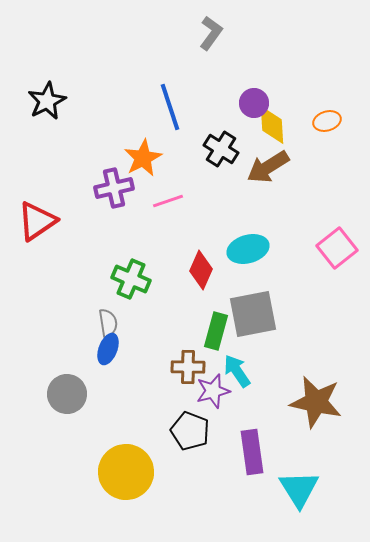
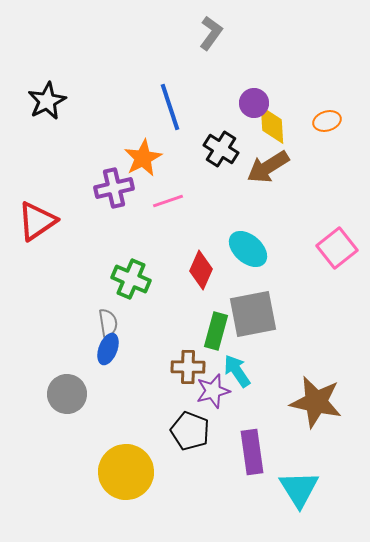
cyan ellipse: rotated 57 degrees clockwise
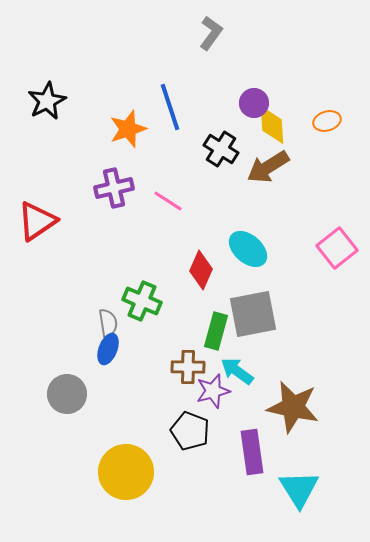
orange star: moved 15 px left, 29 px up; rotated 9 degrees clockwise
pink line: rotated 52 degrees clockwise
green cross: moved 11 px right, 22 px down
cyan arrow: rotated 20 degrees counterclockwise
brown star: moved 23 px left, 5 px down
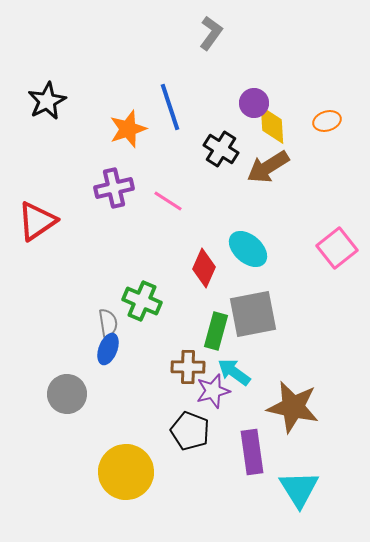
red diamond: moved 3 px right, 2 px up
cyan arrow: moved 3 px left, 1 px down
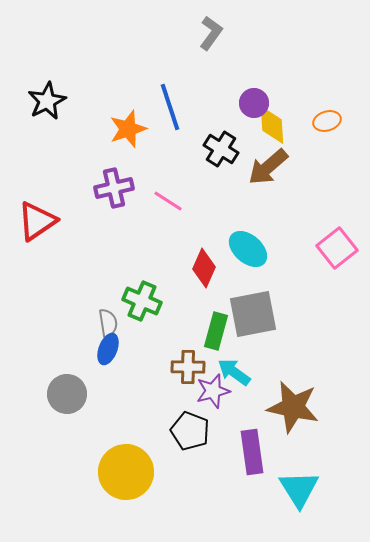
brown arrow: rotated 9 degrees counterclockwise
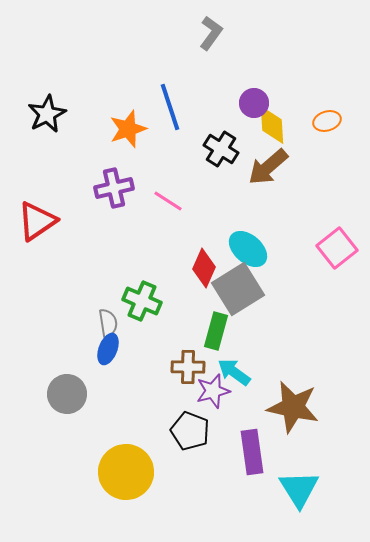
black star: moved 13 px down
gray square: moved 15 px left, 25 px up; rotated 21 degrees counterclockwise
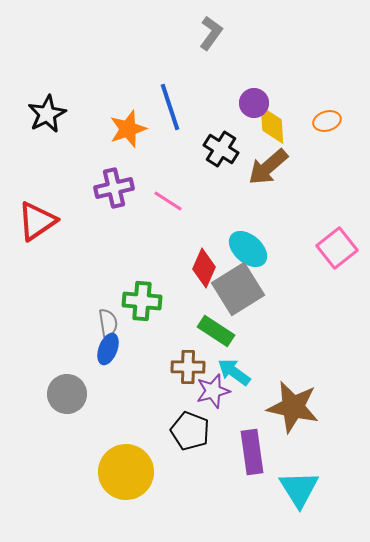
green cross: rotated 18 degrees counterclockwise
green rectangle: rotated 72 degrees counterclockwise
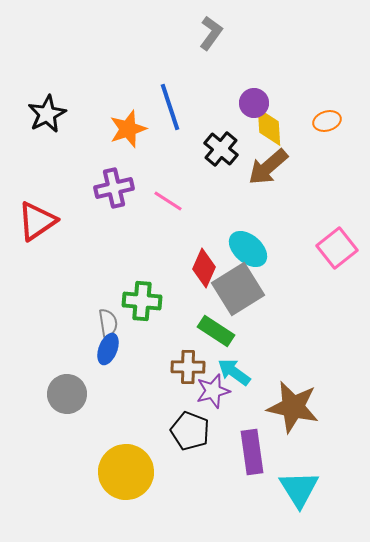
yellow diamond: moved 3 px left, 2 px down
black cross: rotated 8 degrees clockwise
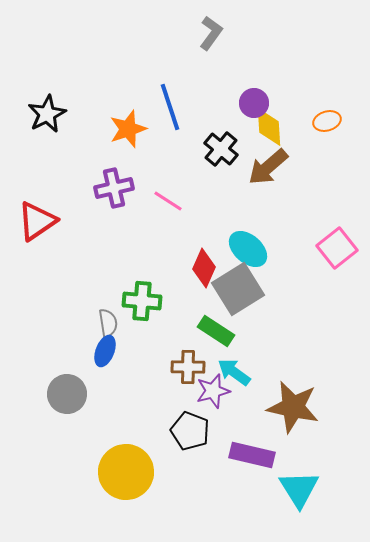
blue ellipse: moved 3 px left, 2 px down
purple rectangle: moved 3 px down; rotated 69 degrees counterclockwise
